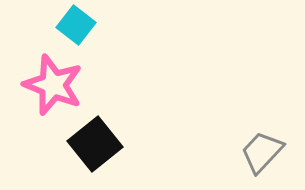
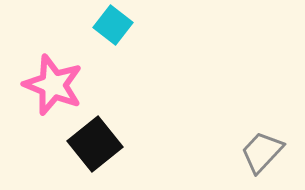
cyan square: moved 37 px right
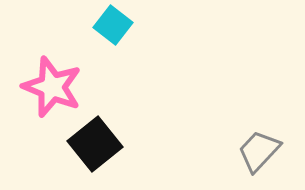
pink star: moved 1 px left, 2 px down
gray trapezoid: moved 3 px left, 1 px up
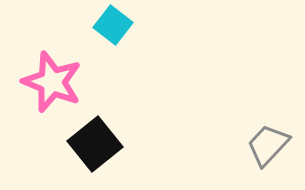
pink star: moved 5 px up
gray trapezoid: moved 9 px right, 6 px up
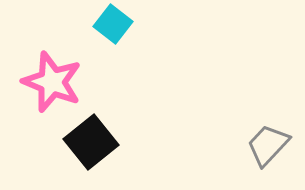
cyan square: moved 1 px up
black square: moved 4 px left, 2 px up
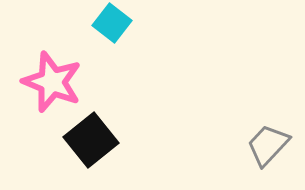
cyan square: moved 1 px left, 1 px up
black square: moved 2 px up
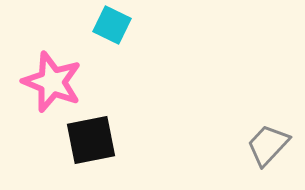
cyan square: moved 2 px down; rotated 12 degrees counterclockwise
black square: rotated 28 degrees clockwise
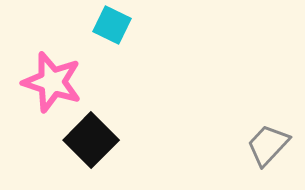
pink star: rotated 4 degrees counterclockwise
black square: rotated 34 degrees counterclockwise
